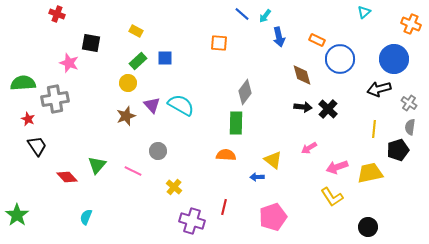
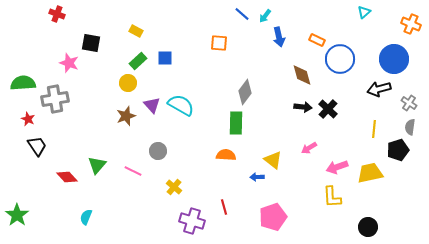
yellow L-shape at (332, 197): rotated 30 degrees clockwise
red line at (224, 207): rotated 28 degrees counterclockwise
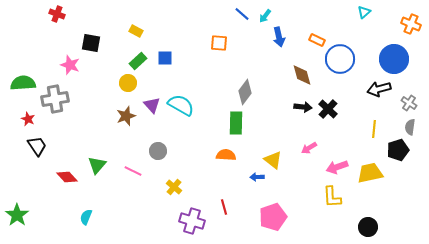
pink star at (69, 63): moved 1 px right, 2 px down
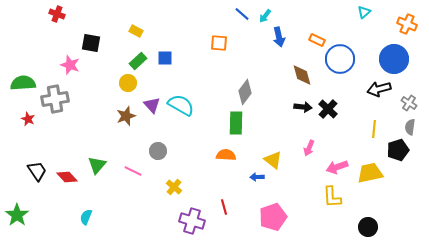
orange cross at (411, 24): moved 4 px left
black trapezoid at (37, 146): moved 25 px down
pink arrow at (309, 148): rotated 35 degrees counterclockwise
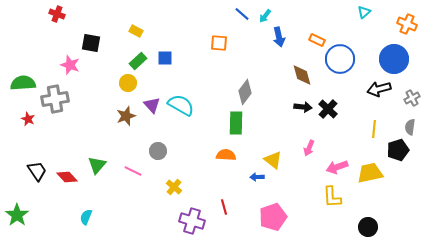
gray cross at (409, 103): moved 3 px right, 5 px up; rotated 28 degrees clockwise
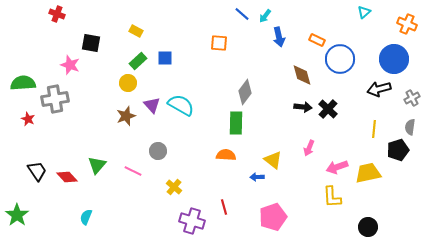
yellow trapezoid at (370, 173): moved 2 px left
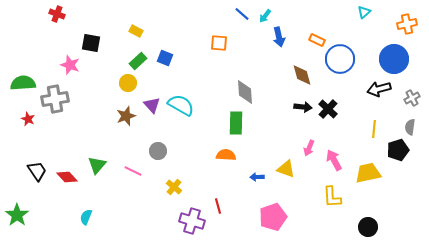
orange cross at (407, 24): rotated 36 degrees counterclockwise
blue square at (165, 58): rotated 21 degrees clockwise
gray diamond at (245, 92): rotated 40 degrees counterclockwise
yellow triangle at (273, 160): moved 13 px right, 9 px down; rotated 18 degrees counterclockwise
pink arrow at (337, 167): moved 3 px left, 7 px up; rotated 80 degrees clockwise
red line at (224, 207): moved 6 px left, 1 px up
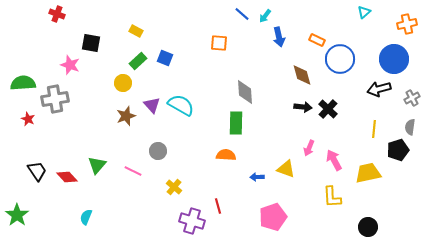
yellow circle at (128, 83): moved 5 px left
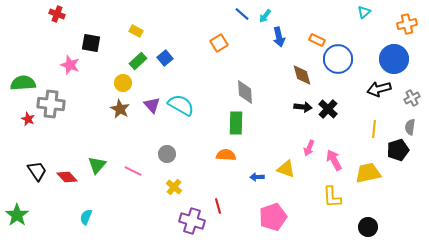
orange square at (219, 43): rotated 36 degrees counterclockwise
blue square at (165, 58): rotated 28 degrees clockwise
blue circle at (340, 59): moved 2 px left
gray cross at (55, 99): moved 4 px left, 5 px down; rotated 16 degrees clockwise
brown star at (126, 116): moved 6 px left, 7 px up; rotated 24 degrees counterclockwise
gray circle at (158, 151): moved 9 px right, 3 px down
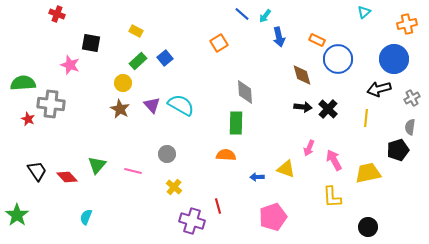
yellow line at (374, 129): moved 8 px left, 11 px up
pink line at (133, 171): rotated 12 degrees counterclockwise
